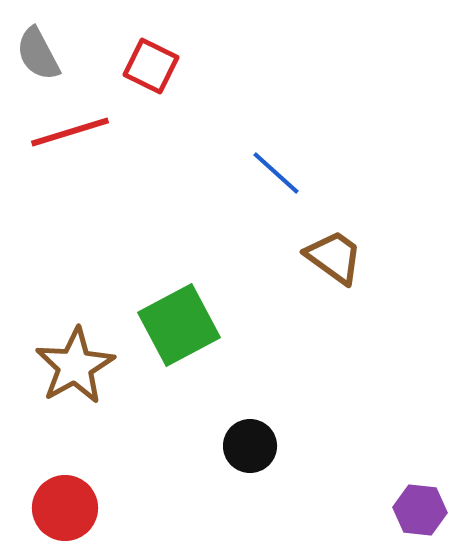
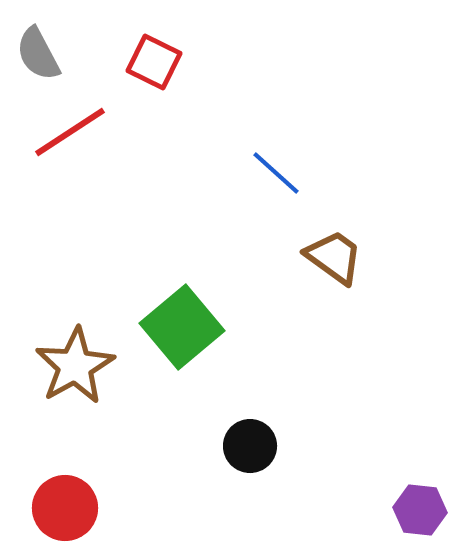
red square: moved 3 px right, 4 px up
red line: rotated 16 degrees counterclockwise
green square: moved 3 px right, 2 px down; rotated 12 degrees counterclockwise
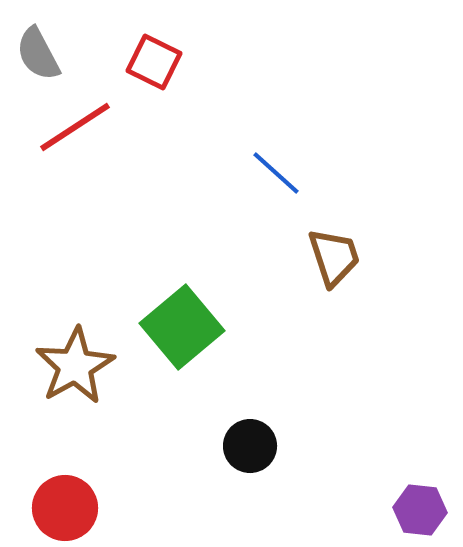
red line: moved 5 px right, 5 px up
brown trapezoid: rotated 36 degrees clockwise
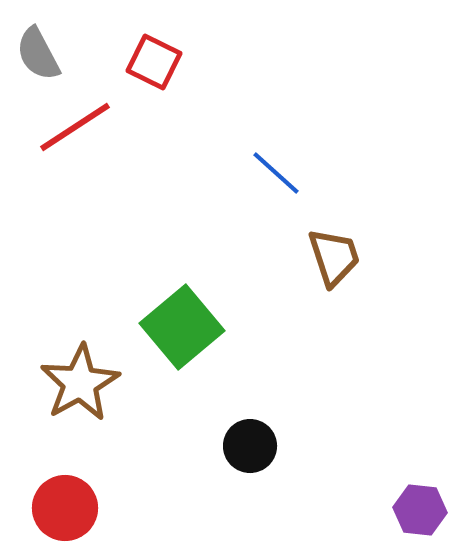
brown star: moved 5 px right, 17 px down
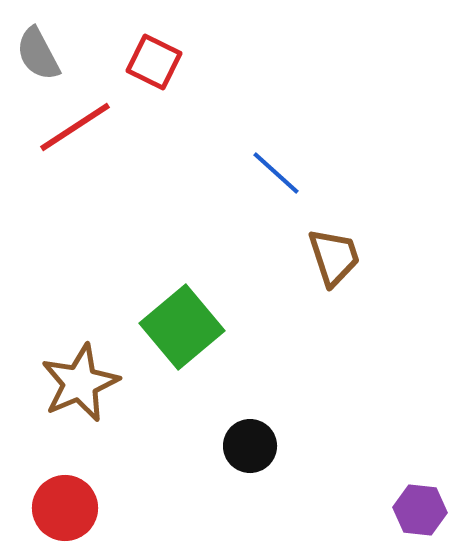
brown star: rotated 6 degrees clockwise
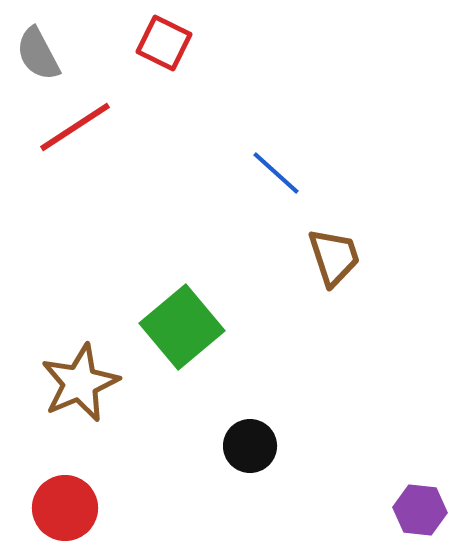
red square: moved 10 px right, 19 px up
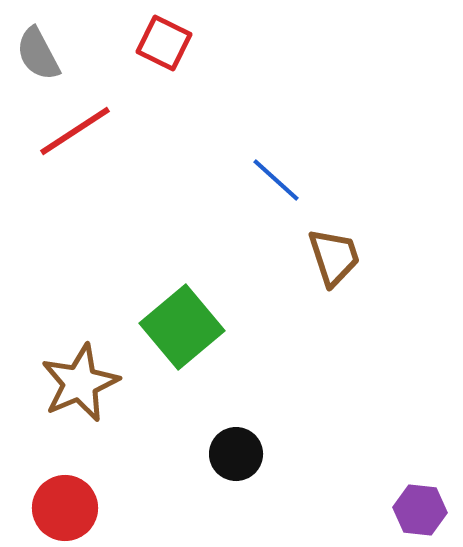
red line: moved 4 px down
blue line: moved 7 px down
black circle: moved 14 px left, 8 px down
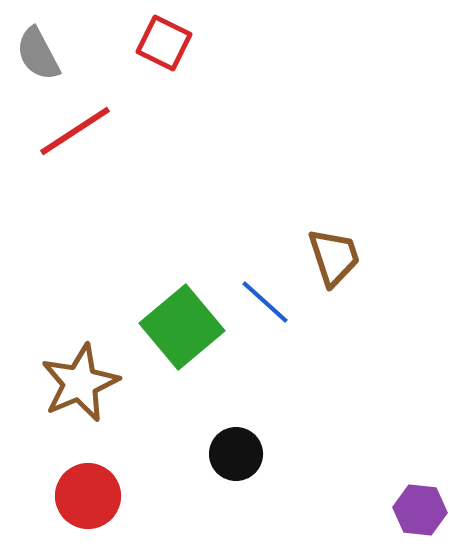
blue line: moved 11 px left, 122 px down
red circle: moved 23 px right, 12 px up
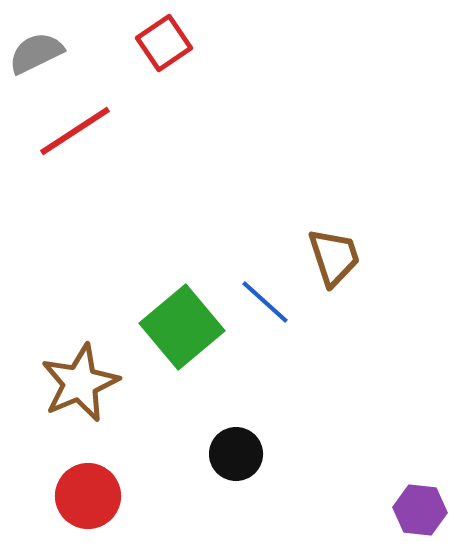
red square: rotated 30 degrees clockwise
gray semicircle: moved 2 px left, 1 px up; rotated 92 degrees clockwise
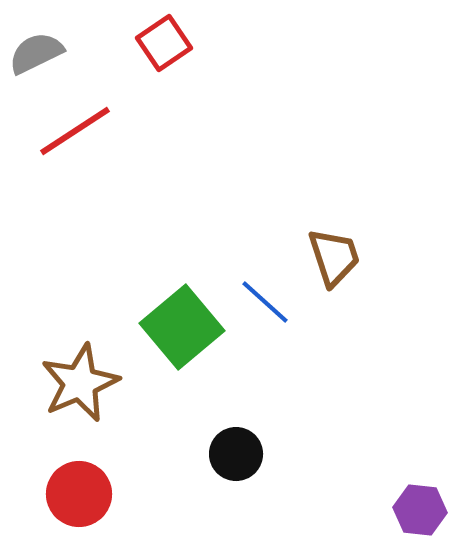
red circle: moved 9 px left, 2 px up
